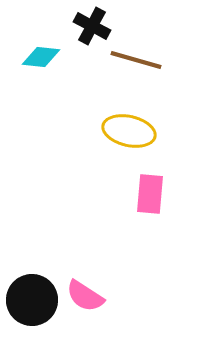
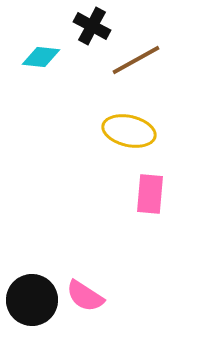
brown line: rotated 45 degrees counterclockwise
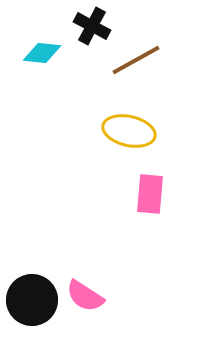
cyan diamond: moved 1 px right, 4 px up
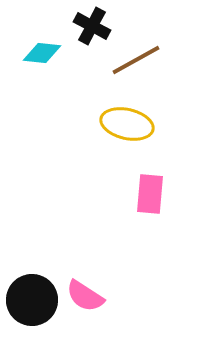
yellow ellipse: moved 2 px left, 7 px up
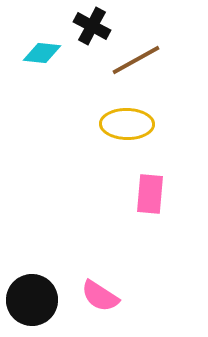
yellow ellipse: rotated 12 degrees counterclockwise
pink semicircle: moved 15 px right
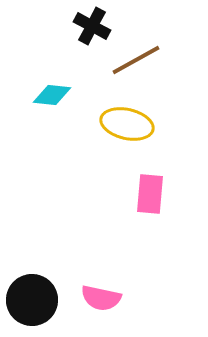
cyan diamond: moved 10 px right, 42 px down
yellow ellipse: rotated 12 degrees clockwise
pink semicircle: moved 1 px right, 2 px down; rotated 21 degrees counterclockwise
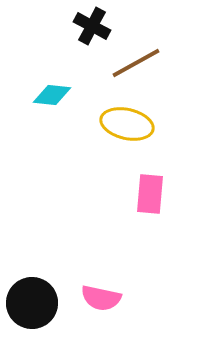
brown line: moved 3 px down
black circle: moved 3 px down
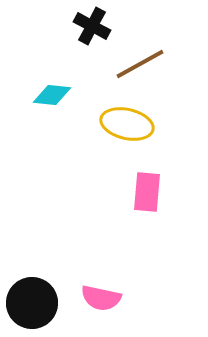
brown line: moved 4 px right, 1 px down
pink rectangle: moved 3 px left, 2 px up
